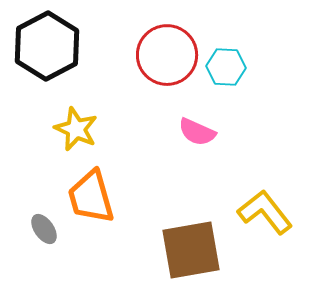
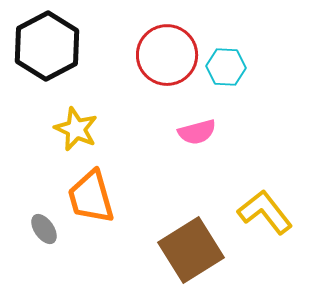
pink semicircle: rotated 39 degrees counterclockwise
brown square: rotated 22 degrees counterclockwise
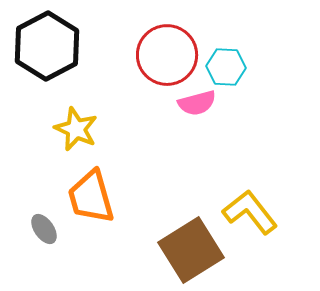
pink semicircle: moved 29 px up
yellow L-shape: moved 15 px left
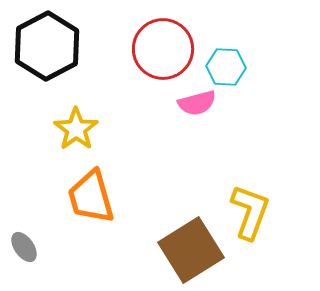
red circle: moved 4 px left, 6 px up
yellow star: rotated 12 degrees clockwise
yellow L-shape: rotated 58 degrees clockwise
gray ellipse: moved 20 px left, 18 px down
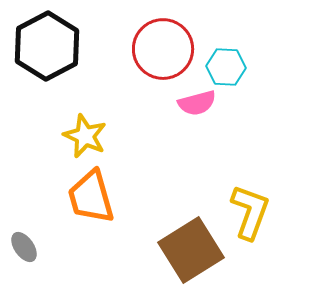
yellow star: moved 9 px right, 7 px down; rotated 12 degrees counterclockwise
